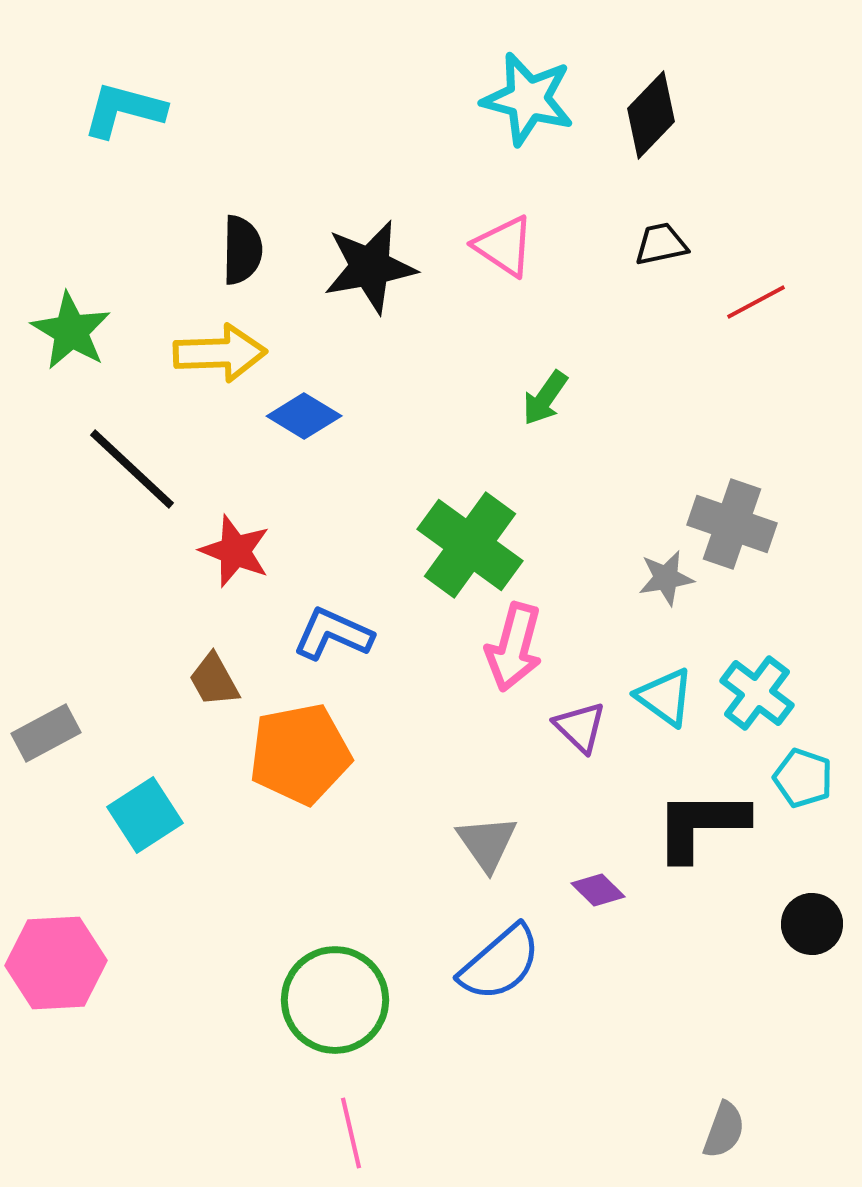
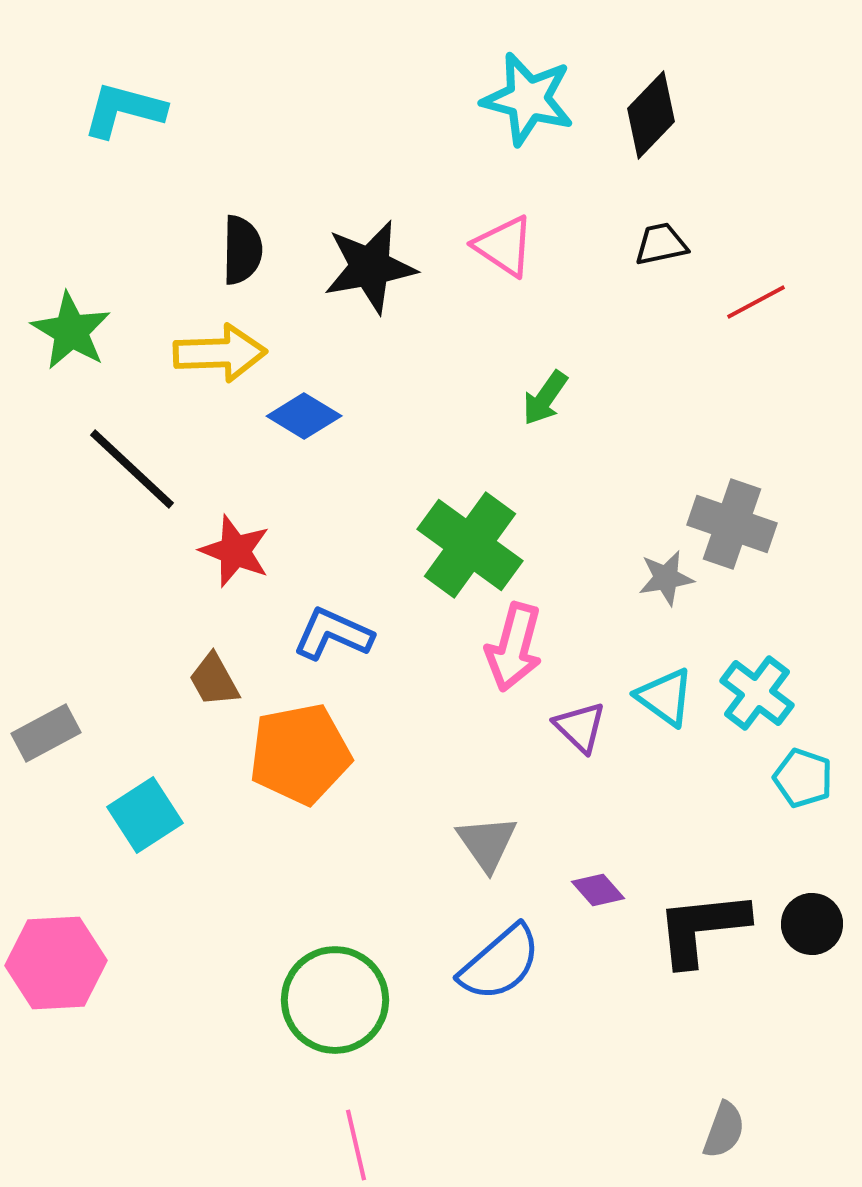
black L-shape: moved 1 px right, 103 px down; rotated 6 degrees counterclockwise
purple diamond: rotated 4 degrees clockwise
pink line: moved 5 px right, 12 px down
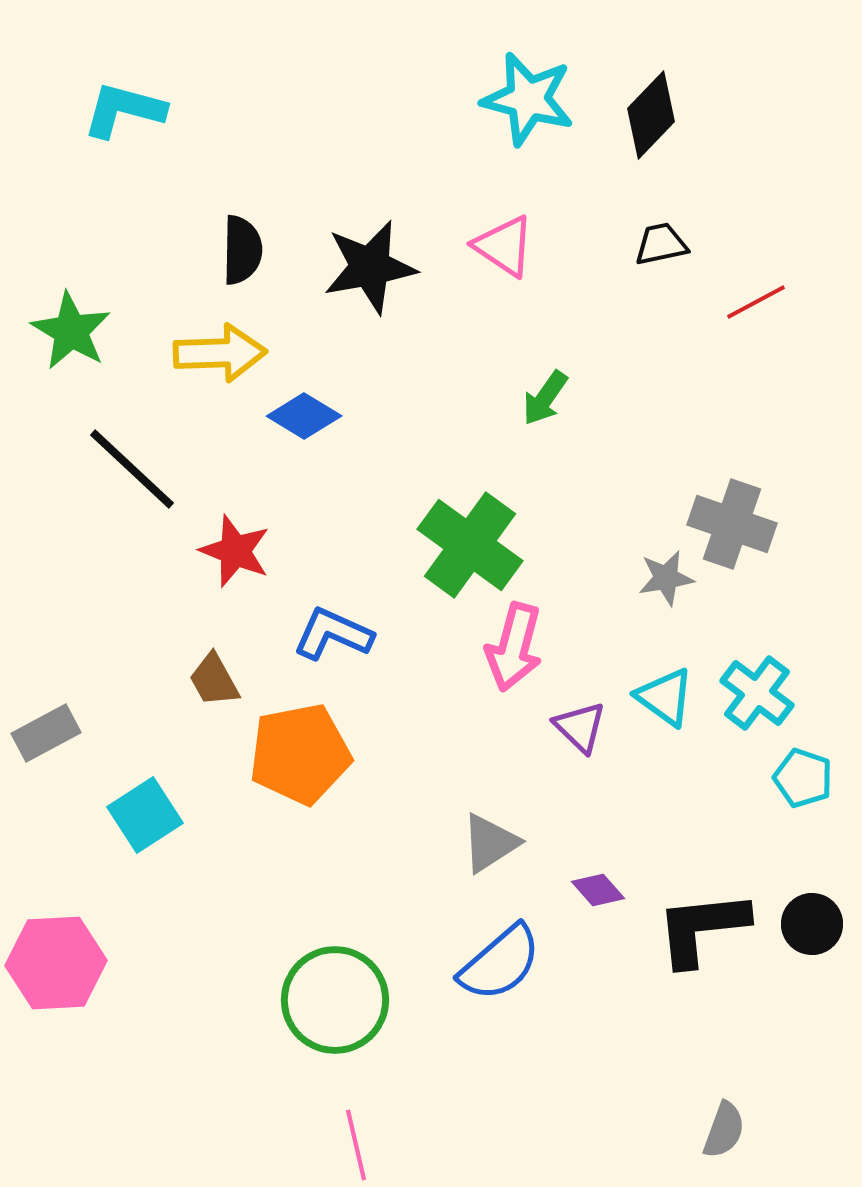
gray triangle: moved 3 px right; rotated 32 degrees clockwise
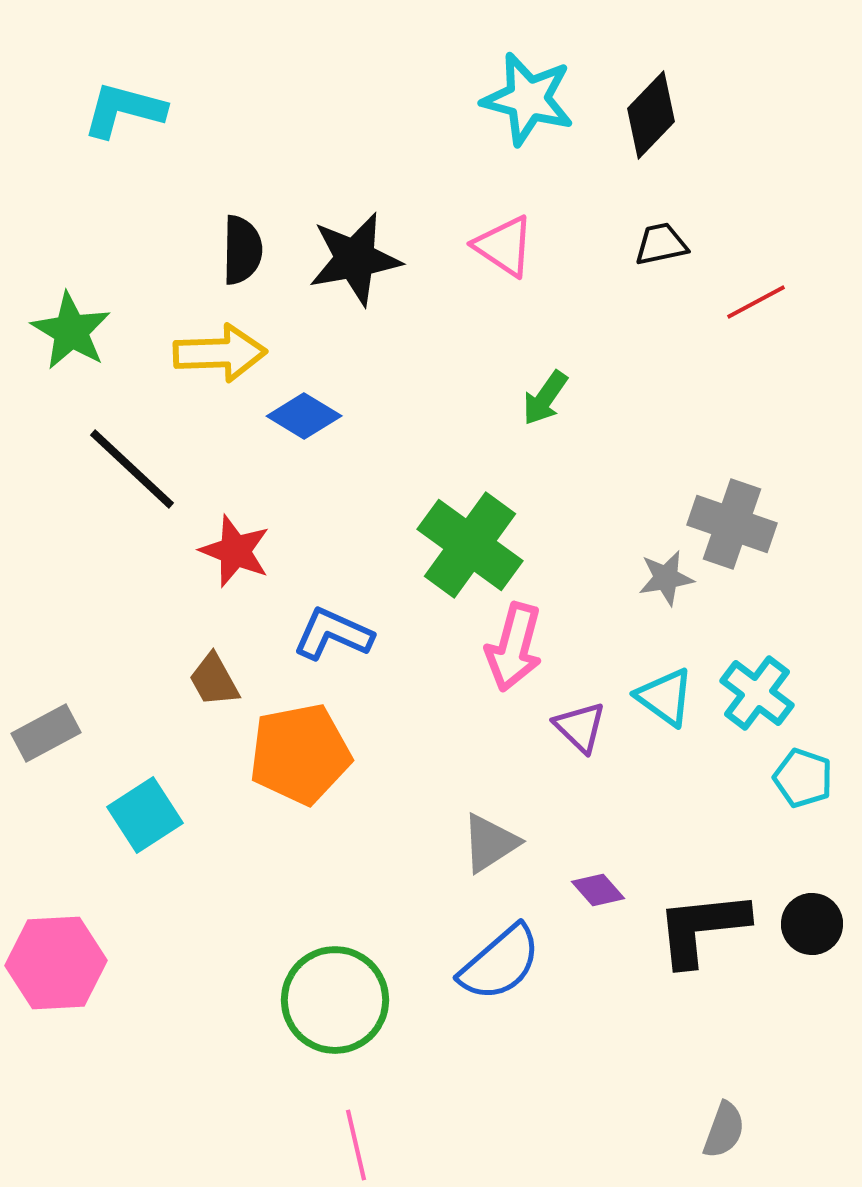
black star: moved 15 px left, 8 px up
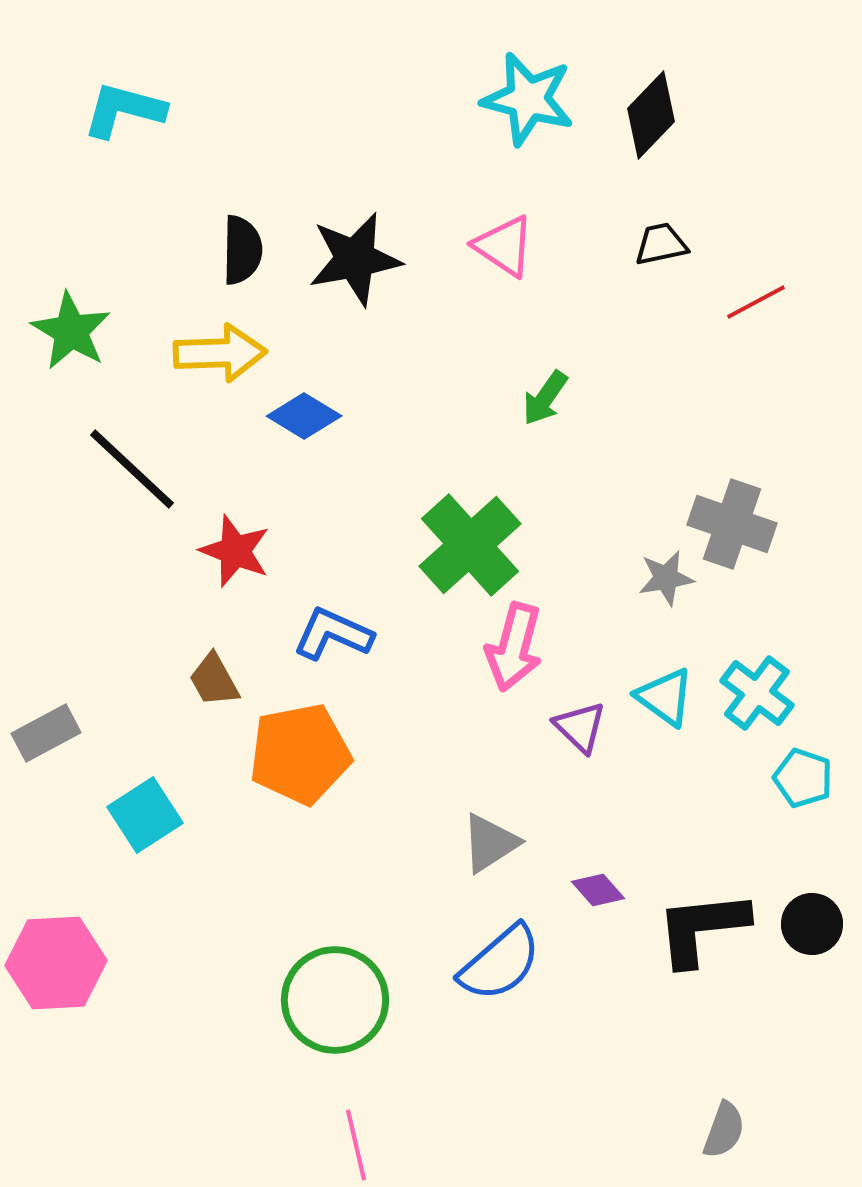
green cross: rotated 12 degrees clockwise
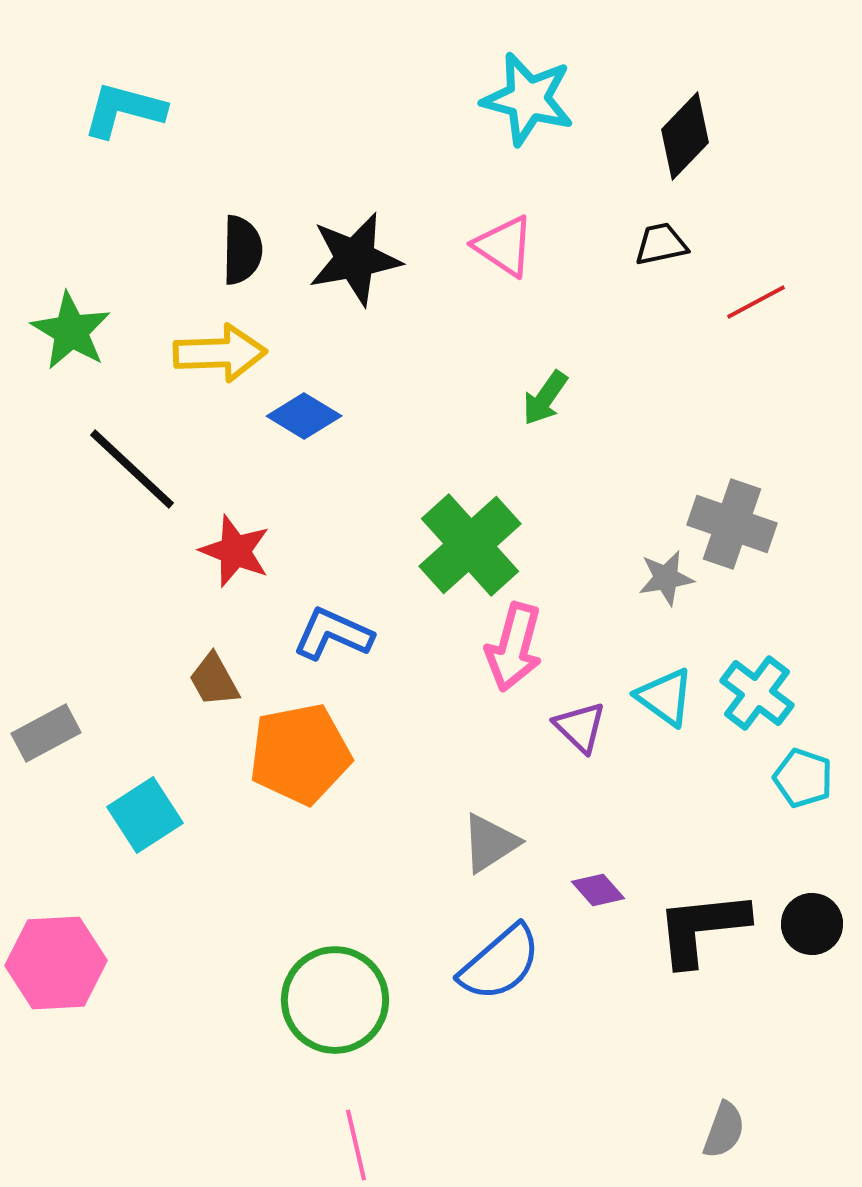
black diamond: moved 34 px right, 21 px down
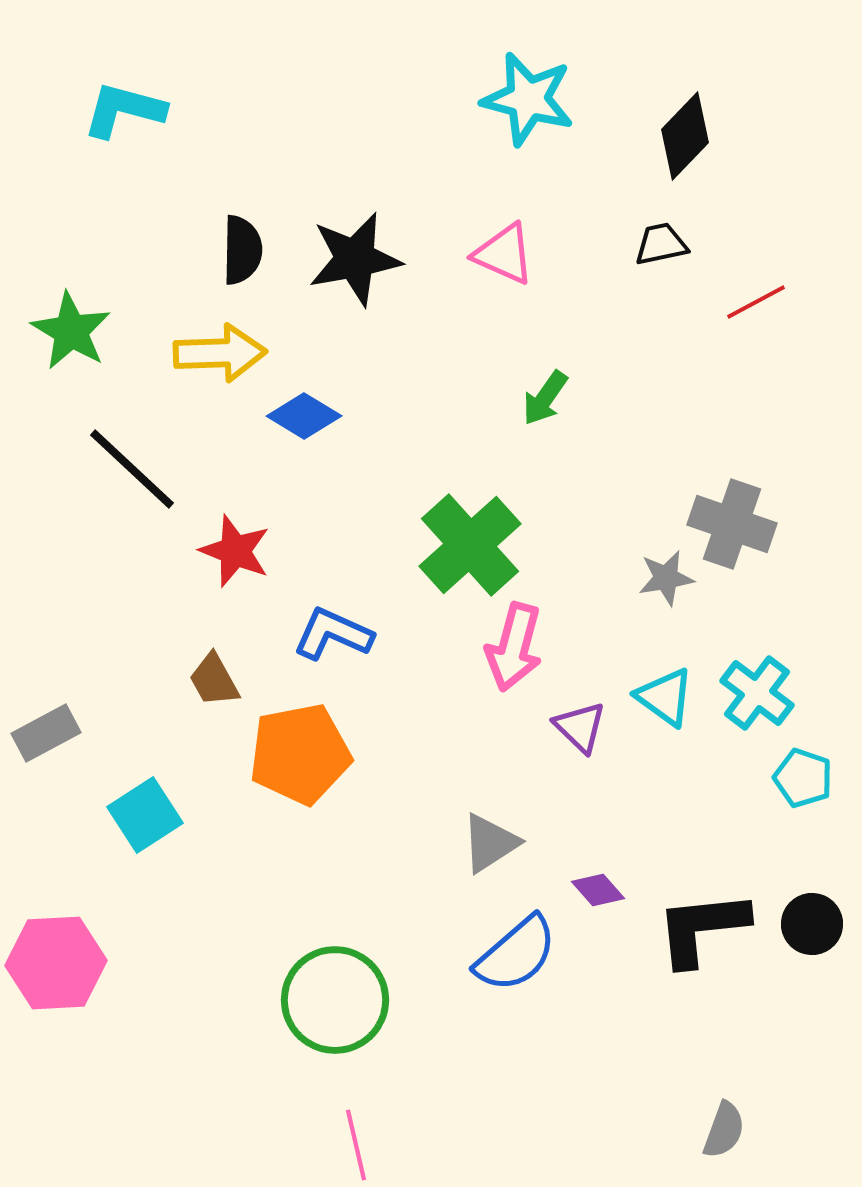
pink triangle: moved 8 px down; rotated 10 degrees counterclockwise
blue semicircle: moved 16 px right, 9 px up
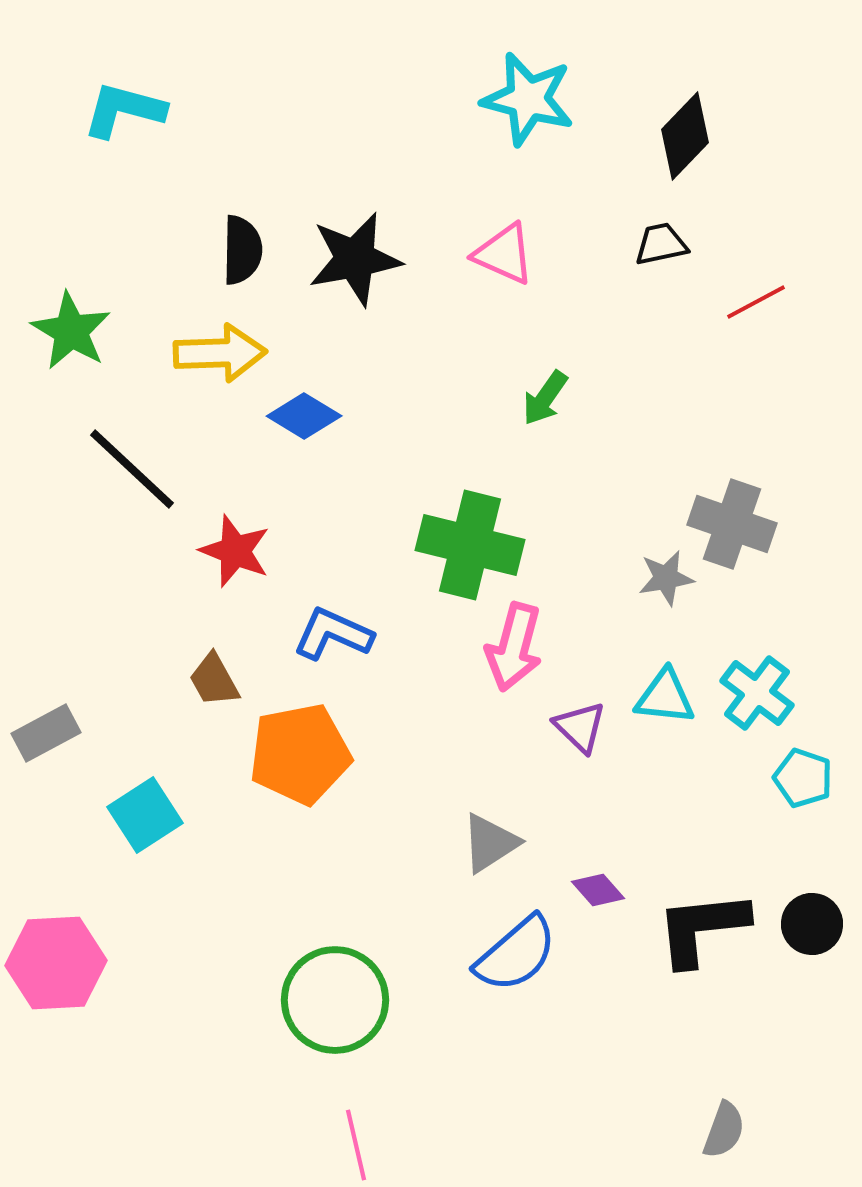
green cross: rotated 34 degrees counterclockwise
cyan triangle: rotated 30 degrees counterclockwise
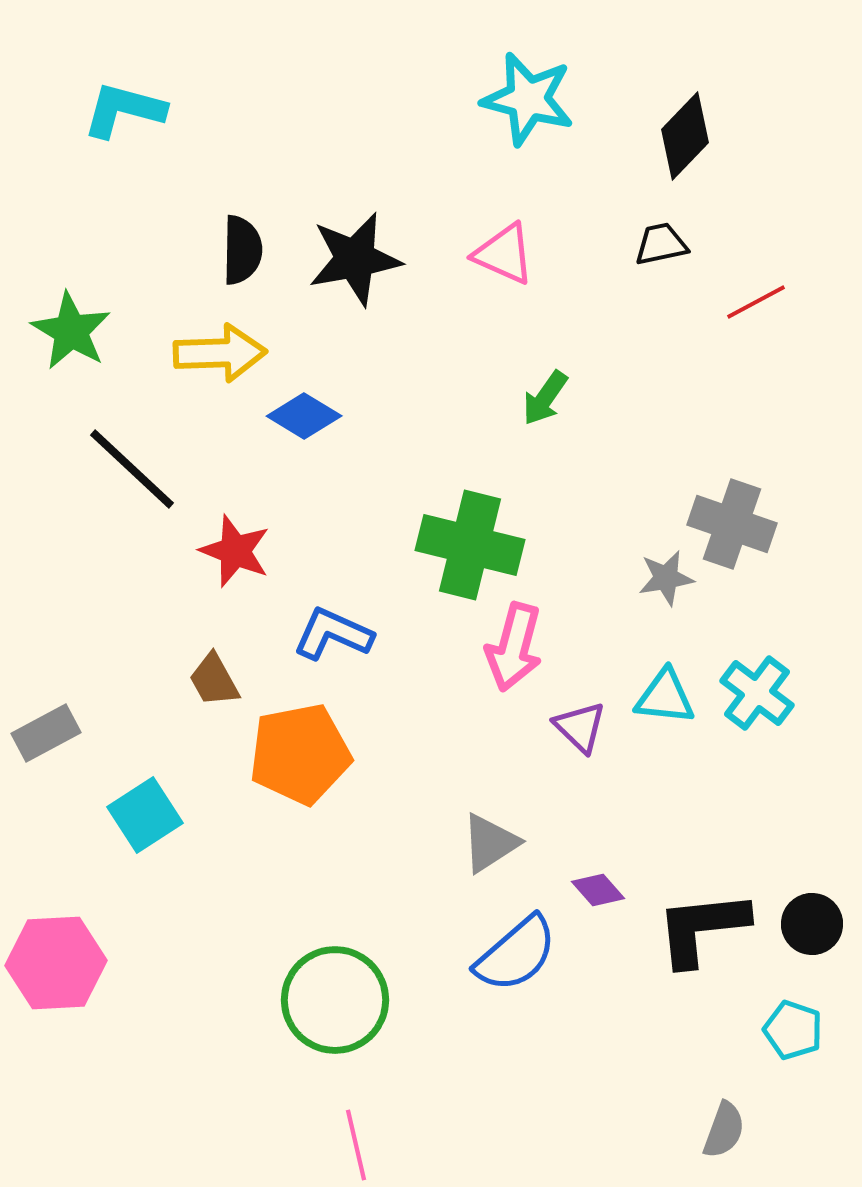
cyan pentagon: moved 10 px left, 252 px down
